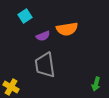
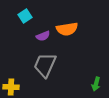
gray trapezoid: rotated 32 degrees clockwise
yellow cross: rotated 28 degrees counterclockwise
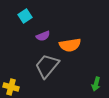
orange semicircle: moved 3 px right, 16 px down
gray trapezoid: moved 2 px right, 1 px down; rotated 16 degrees clockwise
yellow cross: rotated 14 degrees clockwise
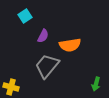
purple semicircle: rotated 40 degrees counterclockwise
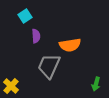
purple semicircle: moved 7 px left; rotated 32 degrees counterclockwise
gray trapezoid: moved 2 px right; rotated 16 degrees counterclockwise
yellow cross: moved 1 px up; rotated 28 degrees clockwise
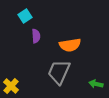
gray trapezoid: moved 10 px right, 6 px down
green arrow: rotated 88 degrees clockwise
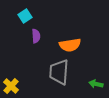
gray trapezoid: rotated 20 degrees counterclockwise
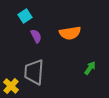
purple semicircle: rotated 24 degrees counterclockwise
orange semicircle: moved 12 px up
gray trapezoid: moved 25 px left
green arrow: moved 6 px left, 16 px up; rotated 112 degrees clockwise
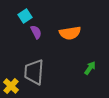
purple semicircle: moved 4 px up
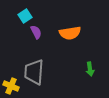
green arrow: moved 1 px down; rotated 136 degrees clockwise
yellow cross: rotated 21 degrees counterclockwise
